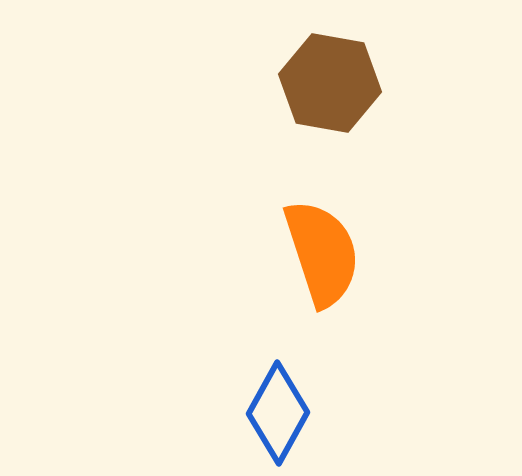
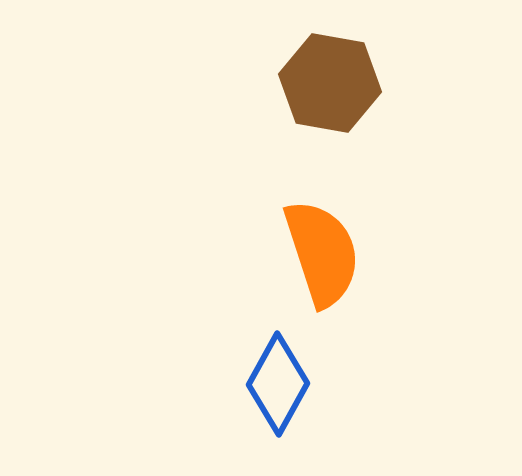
blue diamond: moved 29 px up
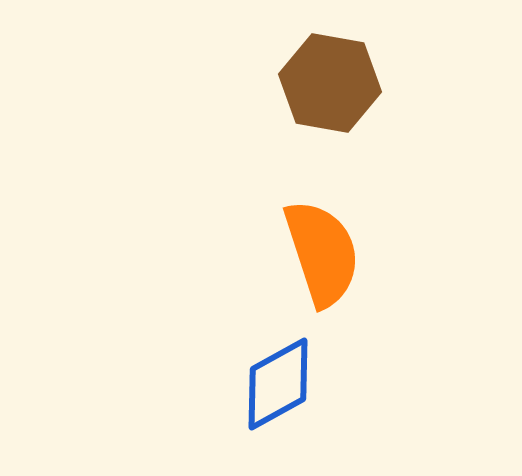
blue diamond: rotated 32 degrees clockwise
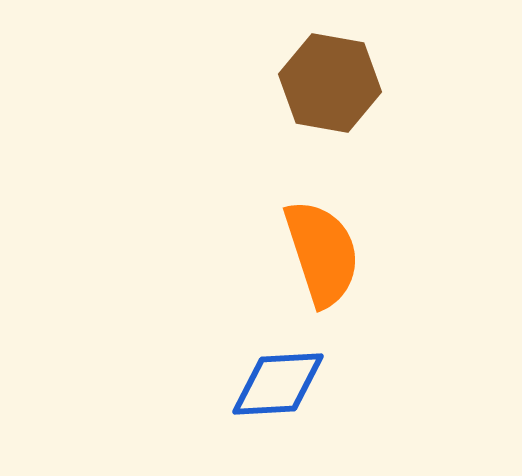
blue diamond: rotated 26 degrees clockwise
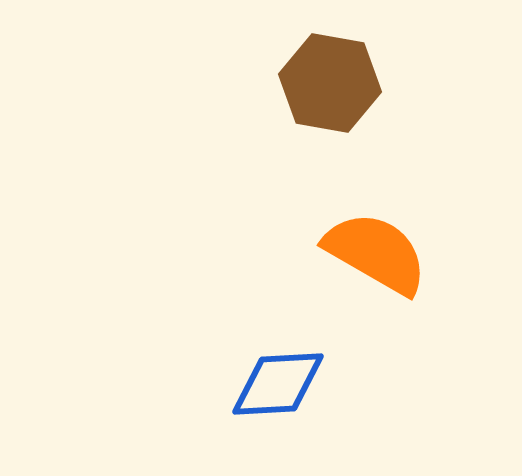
orange semicircle: moved 54 px right; rotated 42 degrees counterclockwise
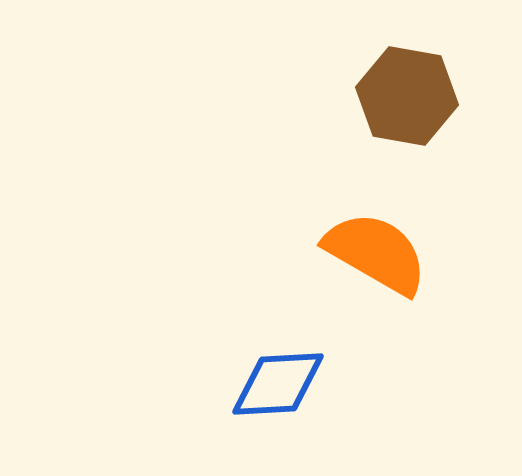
brown hexagon: moved 77 px right, 13 px down
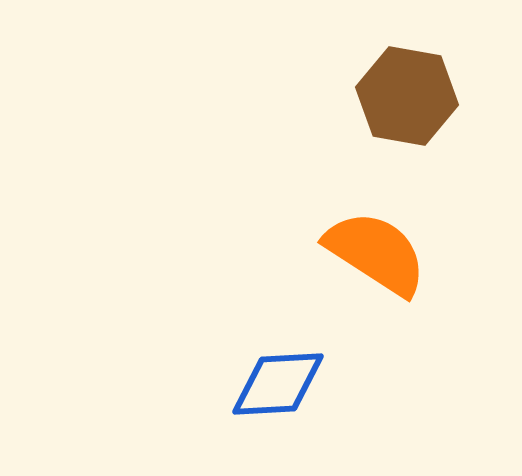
orange semicircle: rotated 3 degrees clockwise
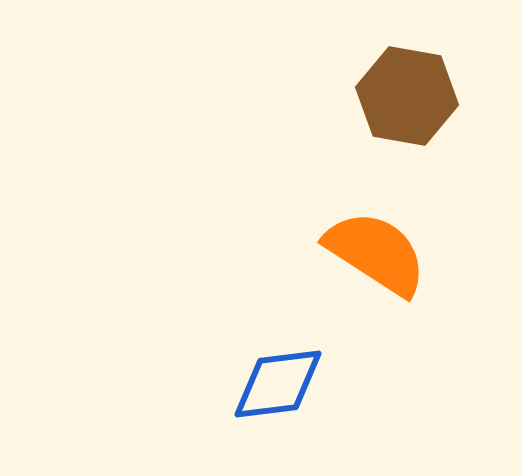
blue diamond: rotated 4 degrees counterclockwise
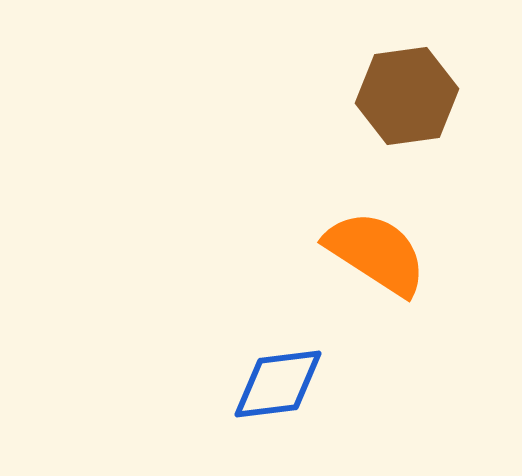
brown hexagon: rotated 18 degrees counterclockwise
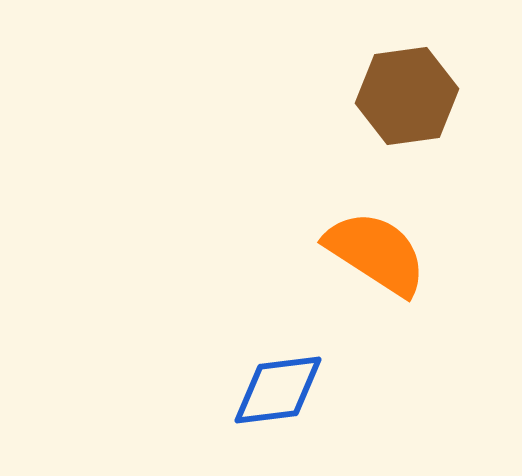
blue diamond: moved 6 px down
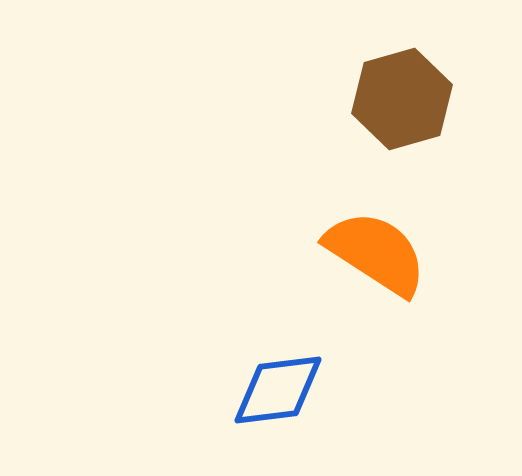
brown hexagon: moved 5 px left, 3 px down; rotated 8 degrees counterclockwise
